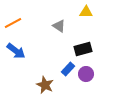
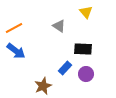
yellow triangle: rotated 48 degrees clockwise
orange line: moved 1 px right, 5 px down
black rectangle: rotated 18 degrees clockwise
blue rectangle: moved 3 px left, 1 px up
brown star: moved 2 px left, 1 px down; rotated 24 degrees clockwise
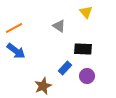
purple circle: moved 1 px right, 2 px down
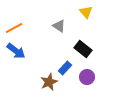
black rectangle: rotated 36 degrees clockwise
purple circle: moved 1 px down
brown star: moved 6 px right, 4 px up
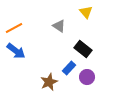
blue rectangle: moved 4 px right
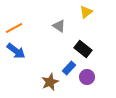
yellow triangle: rotated 32 degrees clockwise
brown star: moved 1 px right
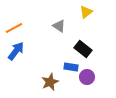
blue arrow: rotated 90 degrees counterclockwise
blue rectangle: moved 2 px right, 1 px up; rotated 56 degrees clockwise
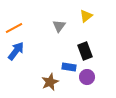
yellow triangle: moved 4 px down
gray triangle: rotated 32 degrees clockwise
black rectangle: moved 2 px right, 2 px down; rotated 30 degrees clockwise
blue rectangle: moved 2 px left
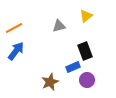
gray triangle: rotated 40 degrees clockwise
blue rectangle: moved 4 px right; rotated 32 degrees counterclockwise
purple circle: moved 3 px down
